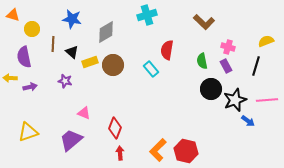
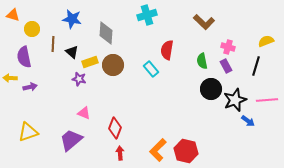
gray diamond: moved 1 px down; rotated 55 degrees counterclockwise
purple star: moved 14 px right, 2 px up
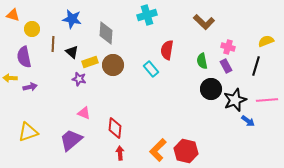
red diamond: rotated 15 degrees counterclockwise
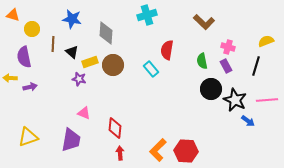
black star: rotated 25 degrees counterclockwise
yellow triangle: moved 5 px down
purple trapezoid: rotated 140 degrees clockwise
red hexagon: rotated 10 degrees counterclockwise
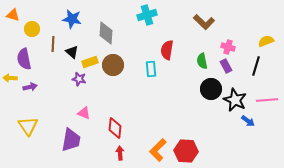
purple semicircle: moved 2 px down
cyan rectangle: rotated 35 degrees clockwise
yellow triangle: moved 11 px up; rotated 45 degrees counterclockwise
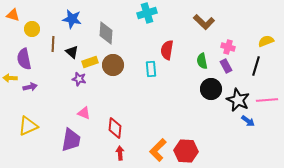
cyan cross: moved 2 px up
black star: moved 3 px right
yellow triangle: rotated 40 degrees clockwise
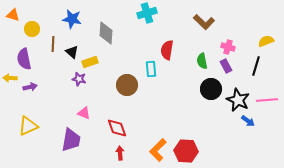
brown circle: moved 14 px right, 20 px down
red diamond: moved 2 px right; rotated 25 degrees counterclockwise
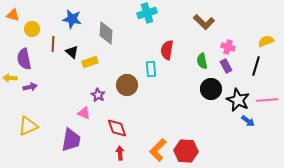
purple star: moved 19 px right, 16 px down; rotated 16 degrees clockwise
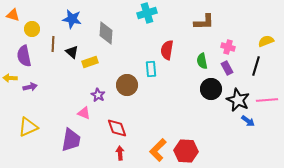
brown L-shape: rotated 45 degrees counterclockwise
purple semicircle: moved 3 px up
purple rectangle: moved 1 px right, 2 px down
yellow triangle: moved 1 px down
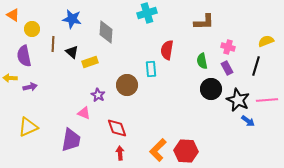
orange triangle: rotated 16 degrees clockwise
gray diamond: moved 1 px up
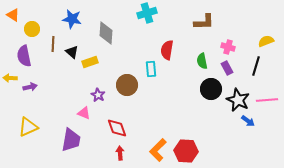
gray diamond: moved 1 px down
